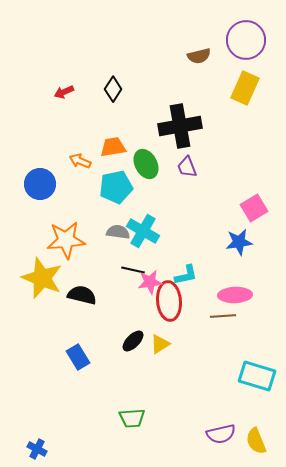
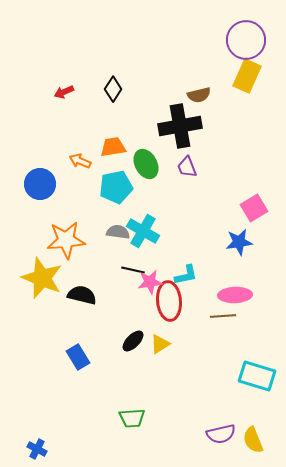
brown semicircle: moved 39 px down
yellow rectangle: moved 2 px right, 12 px up
yellow semicircle: moved 3 px left, 1 px up
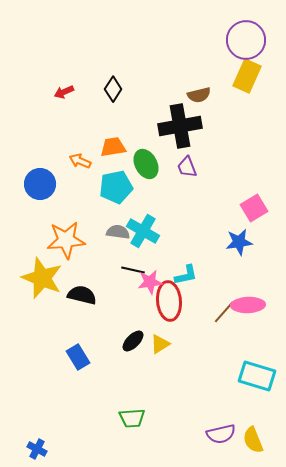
pink ellipse: moved 13 px right, 10 px down
brown line: moved 1 px right, 4 px up; rotated 45 degrees counterclockwise
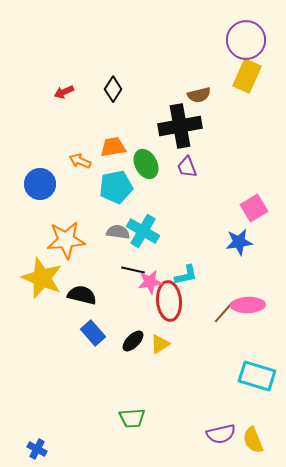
blue rectangle: moved 15 px right, 24 px up; rotated 10 degrees counterclockwise
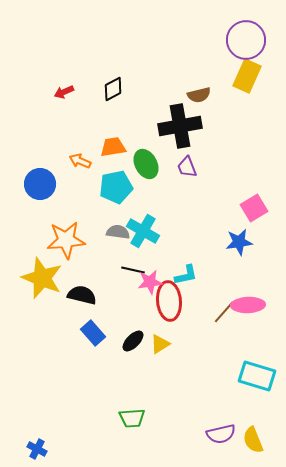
black diamond: rotated 30 degrees clockwise
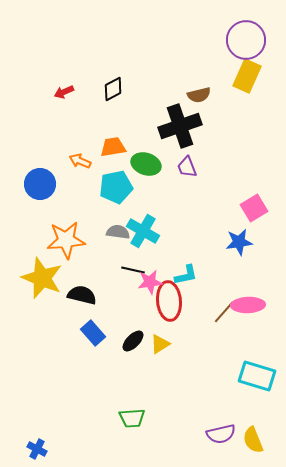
black cross: rotated 9 degrees counterclockwise
green ellipse: rotated 44 degrees counterclockwise
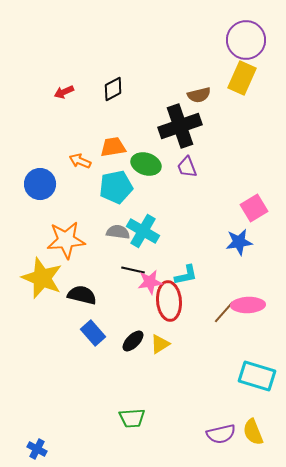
yellow rectangle: moved 5 px left, 2 px down
yellow semicircle: moved 8 px up
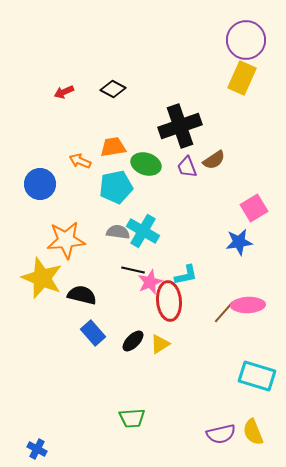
black diamond: rotated 55 degrees clockwise
brown semicircle: moved 15 px right, 65 px down; rotated 20 degrees counterclockwise
pink star: rotated 15 degrees counterclockwise
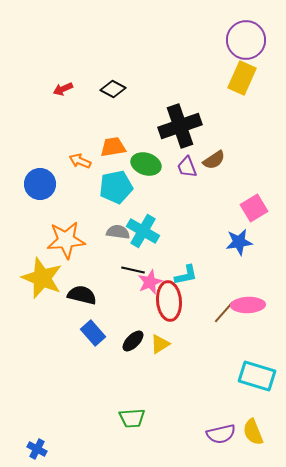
red arrow: moved 1 px left, 3 px up
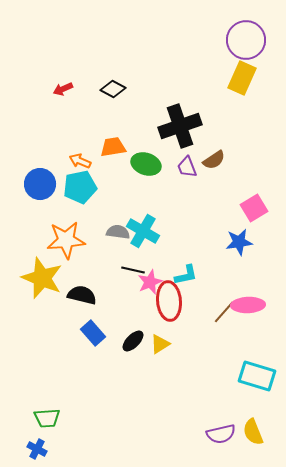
cyan pentagon: moved 36 px left
green trapezoid: moved 85 px left
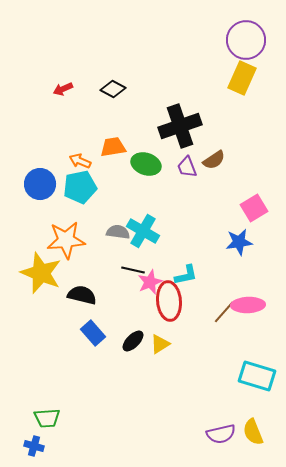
yellow star: moved 1 px left, 5 px up
blue cross: moved 3 px left, 3 px up; rotated 12 degrees counterclockwise
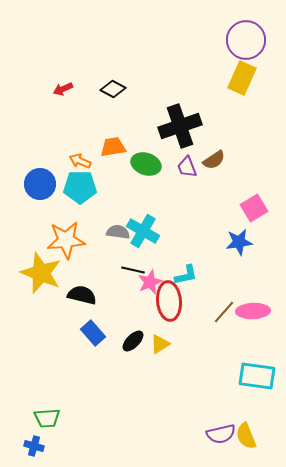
cyan pentagon: rotated 12 degrees clockwise
pink ellipse: moved 5 px right, 6 px down
cyan rectangle: rotated 9 degrees counterclockwise
yellow semicircle: moved 7 px left, 4 px down
